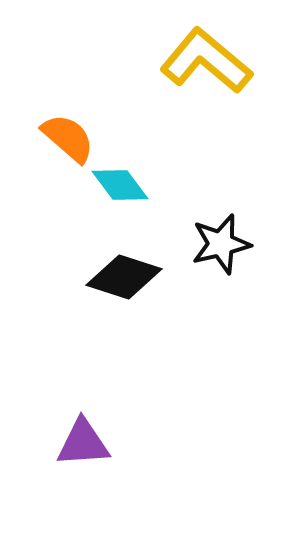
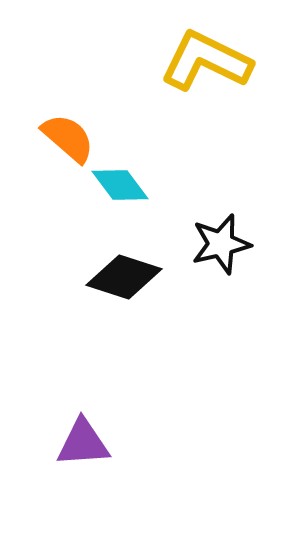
yellow L-shape: rotated 14 degrees counterclockwise
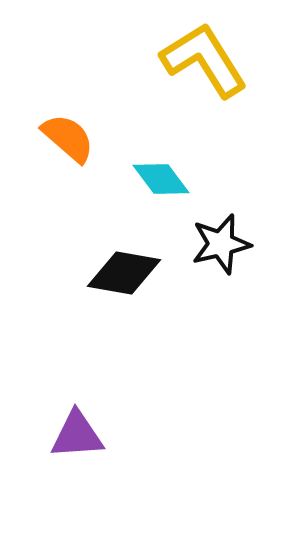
yellow L-shape: moved 2 px left, 1 px up; rotated 32 degrees clockwise
cyan diamond: moved 41 px right, 6 px up
black diamond: moved 4 px up; rotated 8 degrees counterclockwise
purple triangle: moved 6 px left, 8 px up
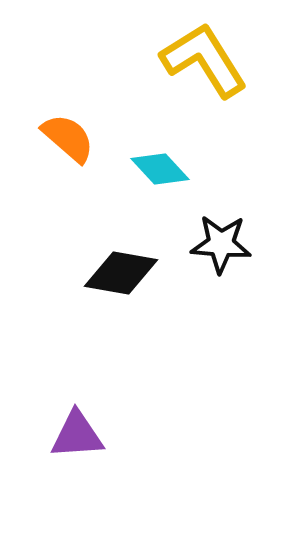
cyan diamond: moved 1 px left, 10 px up; rotated 6 degrees counterclockwise
black star: rotated 18 degrees clockwise
black diamond: moved 3 px left
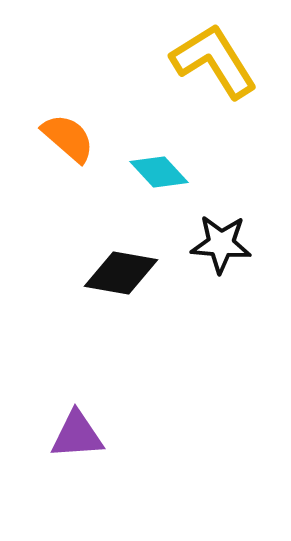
yellow L-shape: moved 10 px right, 1 px down
cyan diamond: moved 1 px left, 3 px down
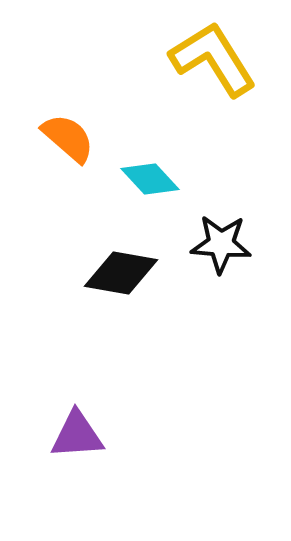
yellow L-shape: moved 1 px left, 2 px up
cyan diamond: moved 9 px left, 7 px down
